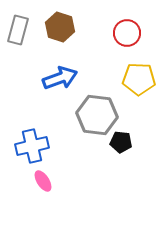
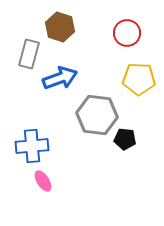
gray rectangle: moved 11 px right, 24 px down
black pentagon: moved 4 px right, 3 px up
blue cross: rotated 8 degrees clockwise
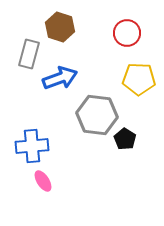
black pentagon: rotated 25 degrees clockwise
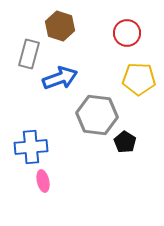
brown hexagon: moved 1 px up
black pentagon: moved 3 px down
blue cross: moved 1 px left, 1 px down
pink ellipse: rotated 20 degrees clockwise
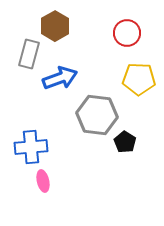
brown hexagon: moved 5 px left; rotated 12 degrees clockwise
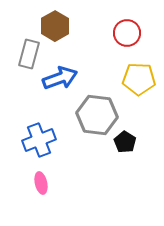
blue cross: moved 8 px right, 7 px up; rotated 16 degrees counterclockwise
pink ellipse: moved 2 px left, 2 px down
